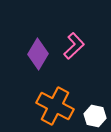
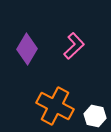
purple diamond: moved 11 px left, 5 px up
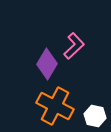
purple diamond: moved 20 px right, 15 px down
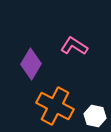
pink L-shape: rotated 104 degrees counterclockwise
purple diamond: moved 16 px left
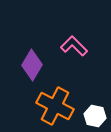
pink L-shape: rotated 12 degrees clockwise
purple diamond: moved 1 px right, 1 px down
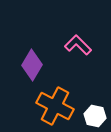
pink L-shape: moved 4 px right, 1 px up
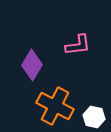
pink L-shape: rotated 128 degrees clockwise
white hexagon: moved 1 px left, 1 px down
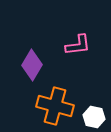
orange cross: rotated 12 degrees counterclockwise
